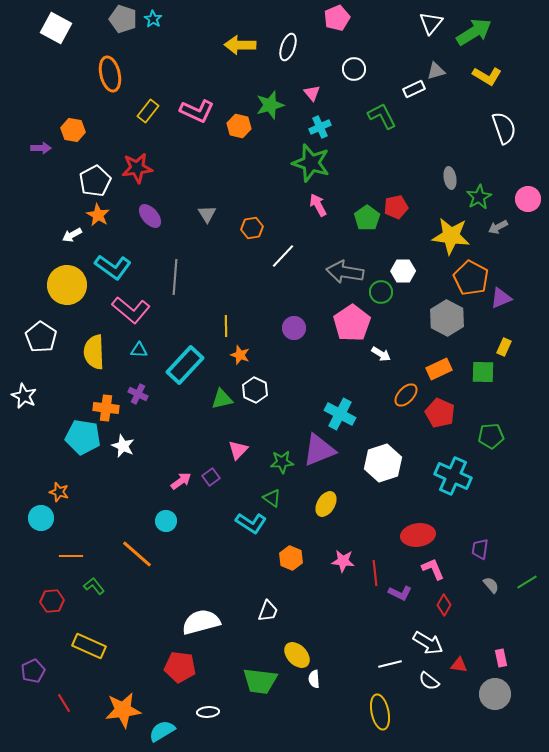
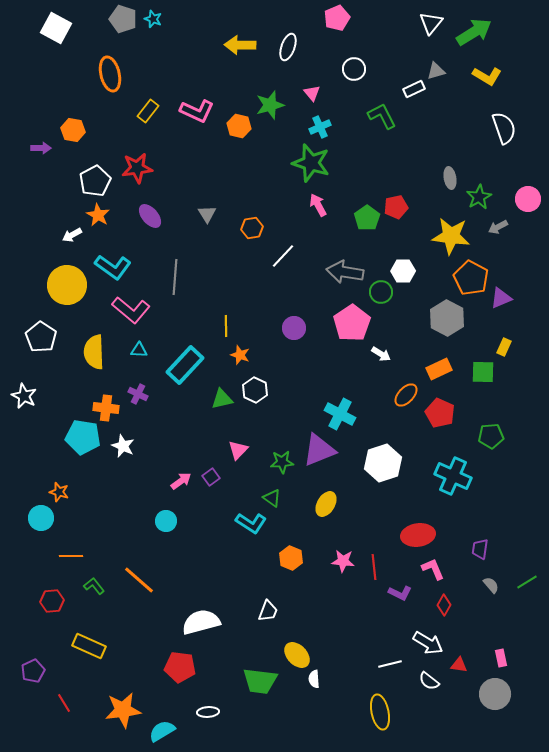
cyan star at (153, 19): rotated 12 degrees counterclockwise
orange line at (137, 554): moved 2 px right, 26 px down
red line at (375, 573): moved 1 px left, 6 px up
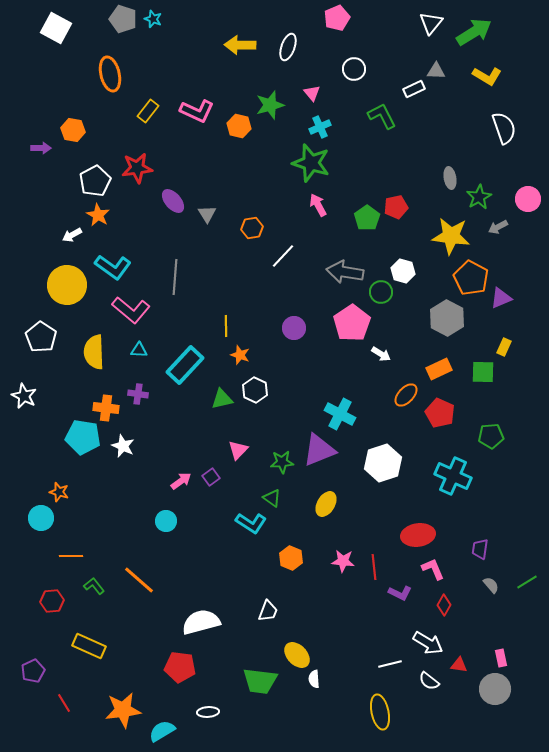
gray triangle at (436, 71): rotated 18 degrees clockwise
purple ellipse at (150, 216): moved 23 px right, 15 px up
white hexagon at (403, 271): rotated 15 degrees clockwise
purple cross at (138, 394): rotated 18 degrees counterclockwise
gray circle at (495, 694): moved 5 px up
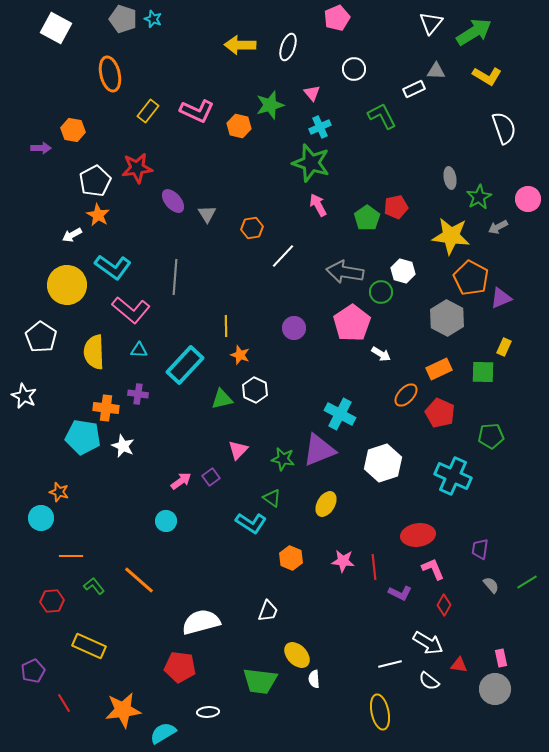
green star at (282, 462): moved 1 px right, 3 px up; rotated 15 degrees clockwise
cyan semicircle at (162, 731): moved 1 px right, 2 px down
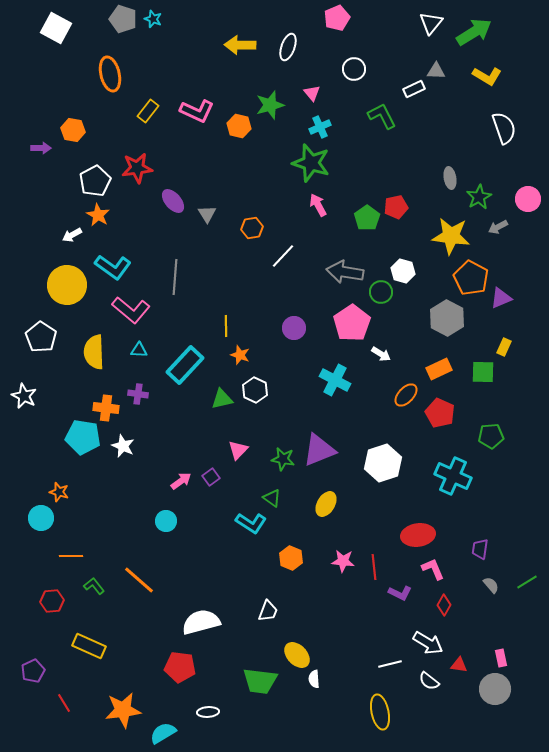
cyan cross at (340, 414): moved 5 px left, 34 px up
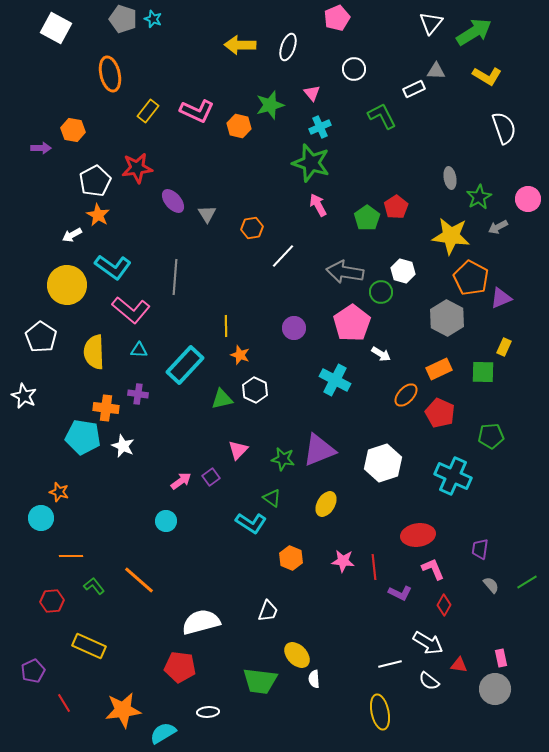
red pentagon at (396, 207): rotated 20 degrees counterclockwise
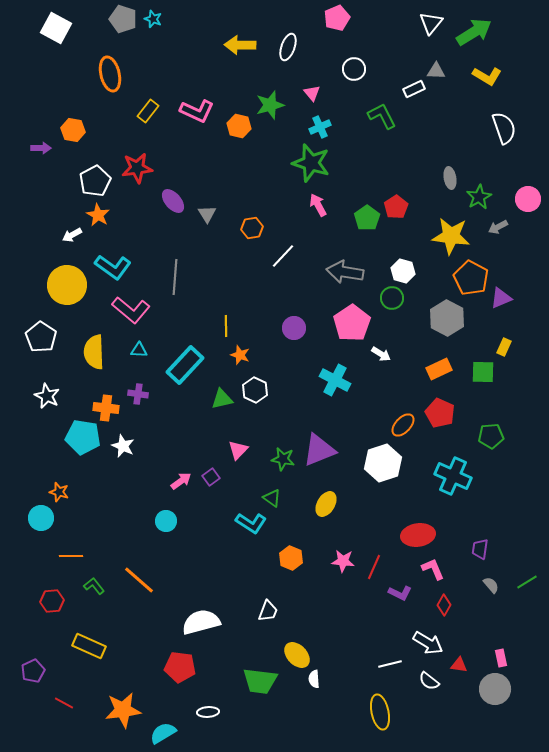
green circle at (381, 292): moved 11 px right, 6 px down
orange ellipse at (406, 395): moved 3 px left, 30 px down
white star at (24, 396): moved 23 px right
red line at (374, 567): rotated 30 degrees clockwise
red line at (64, 703): rotated 30 degrees counterclockwise
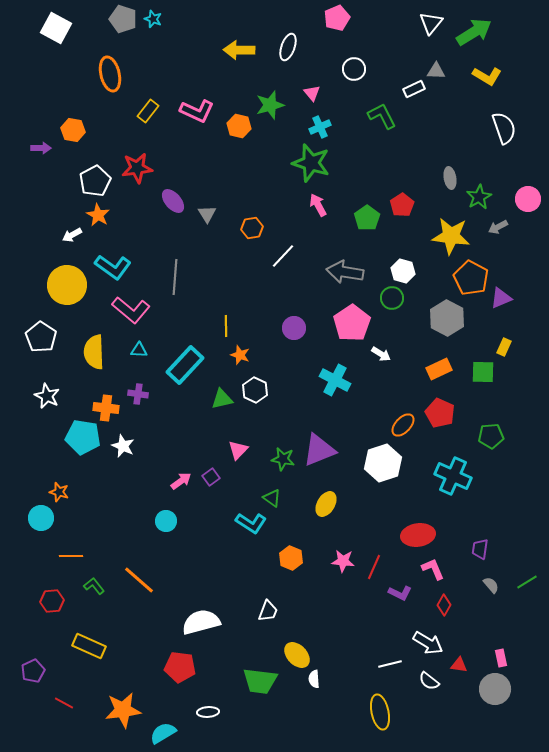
yellow arrow at (240, 45): moved 1 px left, 5 px down
red pentagon at (396, 207): moved 6 px right, 2 px up
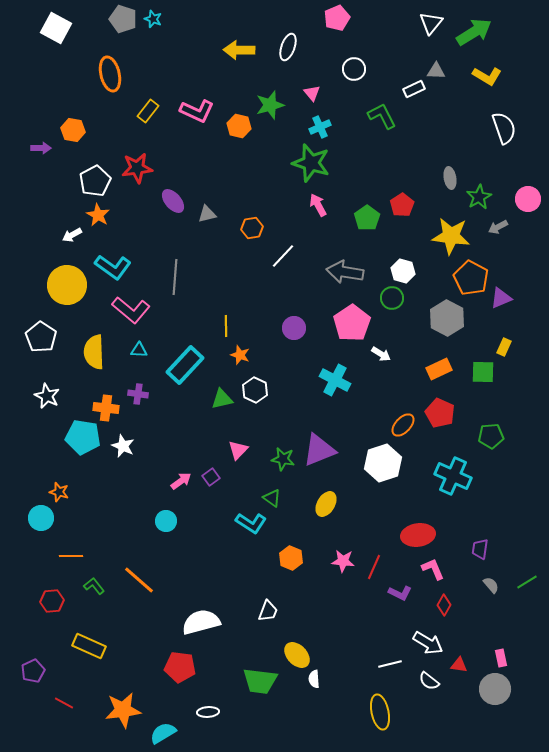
gray triangle at (207, 214): rotated 48 degrees clockwise
